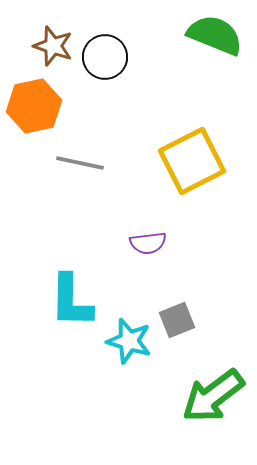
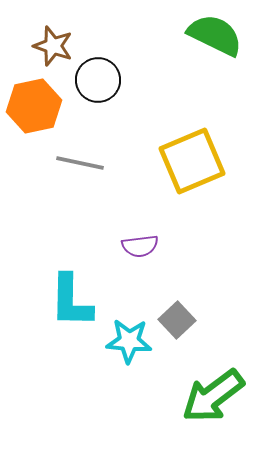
green semicircle: rotated 4 degrees clockwise
black circle: moved 7 px left, 23 px down
yellow square: rotated 4 degrees clockwise
purple semicircle: moved 8 px left, 3 px down
gray square: rotated 21 degrees counterclockwise
cyan star: rotated 12 degrees counterclockwise
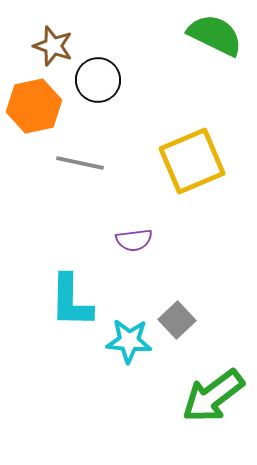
purple semicircle: moved 6 px left, 6 px up
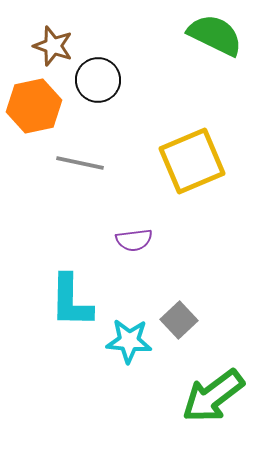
gray square: moved 2 px right
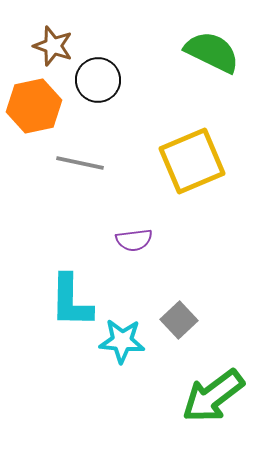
green semicircle: moved 3 px left, 17 px down
cyan star: moved 7 px left
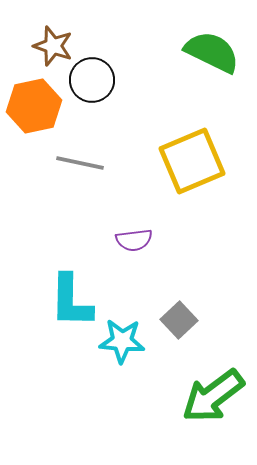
black circle: moved 6 px left
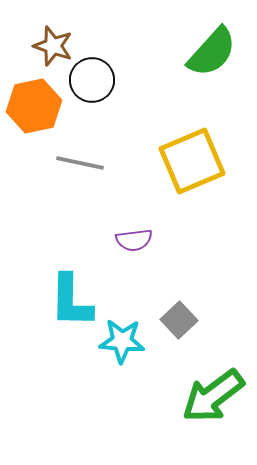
green semicircle: rotated 106 degrees clockwise
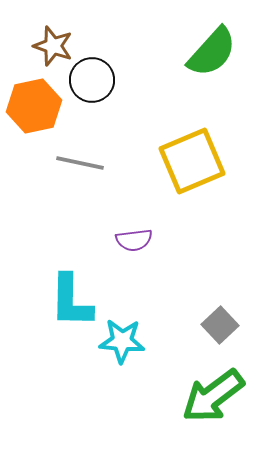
gray square: moved 41 px right, 5 px down
